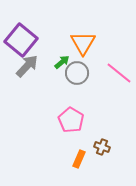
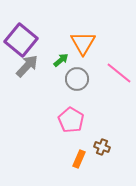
green arrow: moved 1 px left, 2 px up
gray circle: moved 6 px down
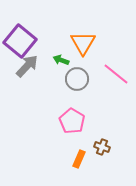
purple square: moved 1 px left, 1 px down
green arrow: rotated 119 degrees counterclockwise
pink line: moved 3 px left, 1 px down
pink pentagon: moved 1 px right, 1 px down
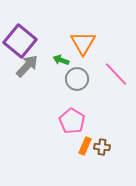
pink line: rotated 8 degrees clockwise
brown cross: rotated 14 degrees counterclockwise
orange rectangle: moved 6 px right, 13 px up
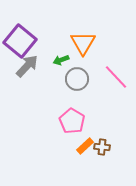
green arrow: rotated 42 degrees counterclockwise
pink line: moved 3 px down
orange rectangle: rotated 24 degrees clockwise
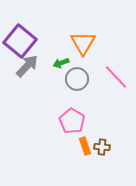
green arrow: moved 3 px down
orange rectangle: rotated 66 degrees counterclockwise
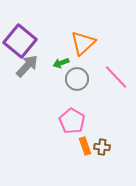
orange triangle: rotated 16 degrees clockwise
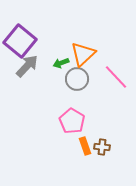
orange triangle: moved 11 px down
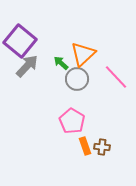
green arrow: rotated 63 degrees clockwise
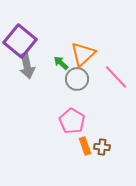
gray arrow: rotated 125 degrees clockwise
